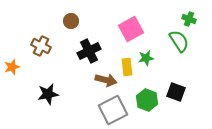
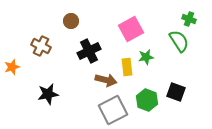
green star: moved 1 px up
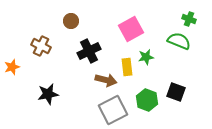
green semicircle: rotated 35 degrees counterclockwise
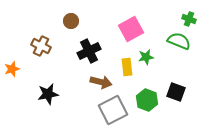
orange star: moved 2 px down
brown arrow: moved 5 px left, 2 px down
